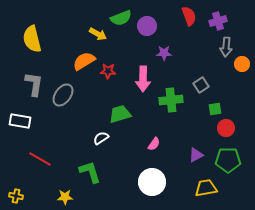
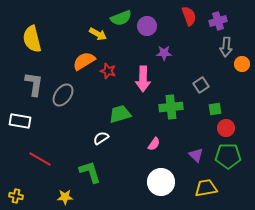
red star: rotated 14 degrees clockwise
green cross: moved 7 px down
purple triangle: rotated 49 degrees counterclockwise
green pentagon: moved 4 px up
white circle: moved 9 px right
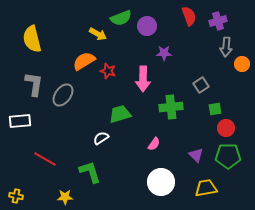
white rectangle: rotated 15 degrees counterclockwise
red line: moved 5 px right
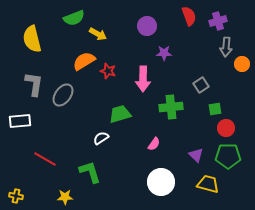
green semicircle: moved 47 px left
yellow trapezoid: moved 2 px right, 4 px up; rotated 25 degrees clockwise
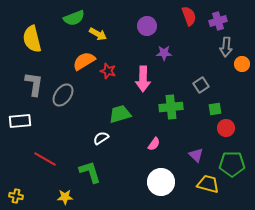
green pentagon: moved 4 px right, 8 px down
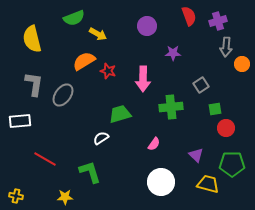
purple star: moved 9 px right
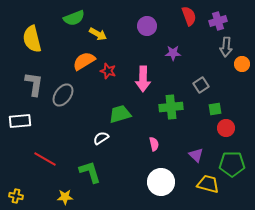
pink semicircle: rotated 48 degrees counterclockwise
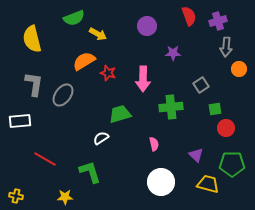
orange circle: moved 3 px left, 5 px down
red star: moved 2 px down
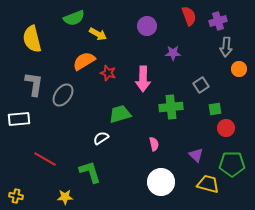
white rectangle: moved 1 px left, 2 px up
